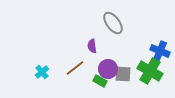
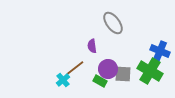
cyan cross: moved 21 px right, 8 px down
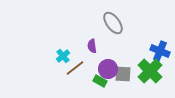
green cross: rotated 15 degrees clockwise
cyan cross: moved 24 px up
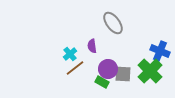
cyan cross: moved 7 px right, 2 px up
green rectangle: moved 2 px right, 1 px down
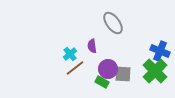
green cross: moved 5 px right
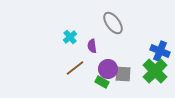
cyan cross: moved 17 px up
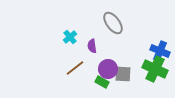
green cross: moved 2 px up; rotated 20 degrees counterclockwise
